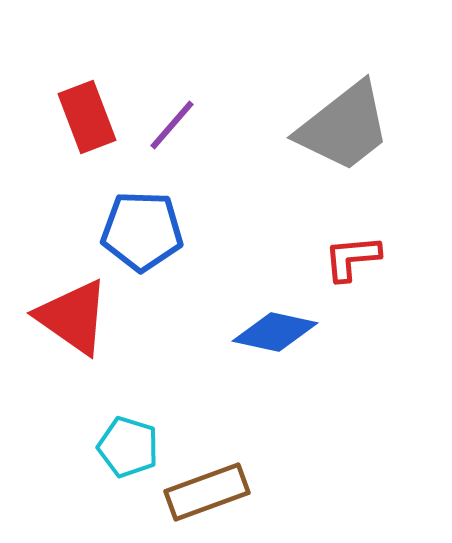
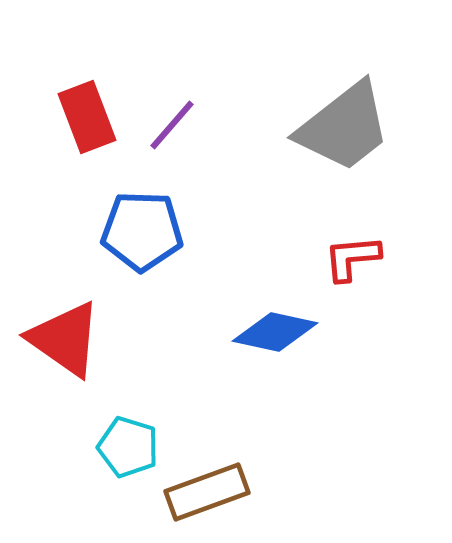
red triangle: moved 8 px left, 22 px down
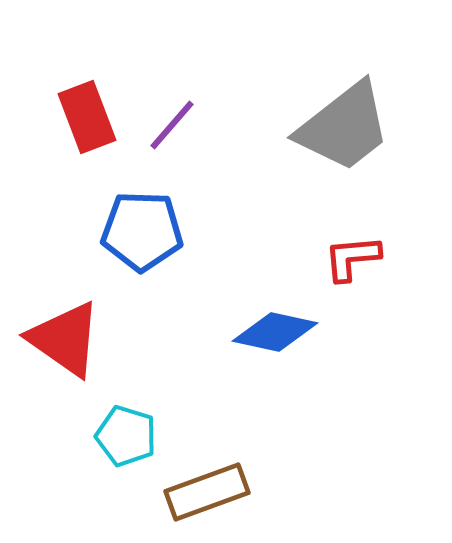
cyan pentagon: moved 2 px left, 11 px up
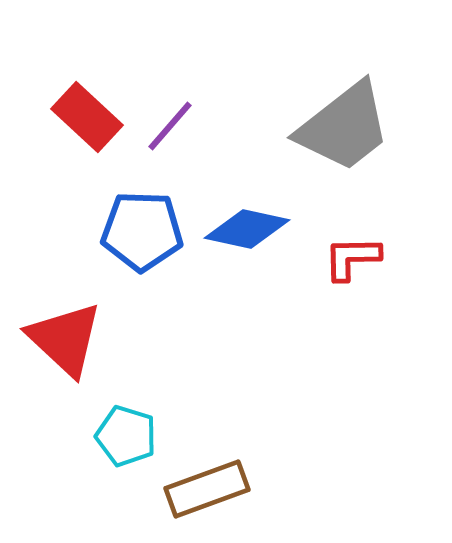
red rectangle: rotated 26 degrees counterclockwise
purple line: moved 2 px left, 1 px down
red L-shape: rotated 4 degrees clockwise
blue diamond: moved 28 px left, 103 px up
red triangle: rotated 8 degrees clockwise
brown rectangle: moved 3 px up
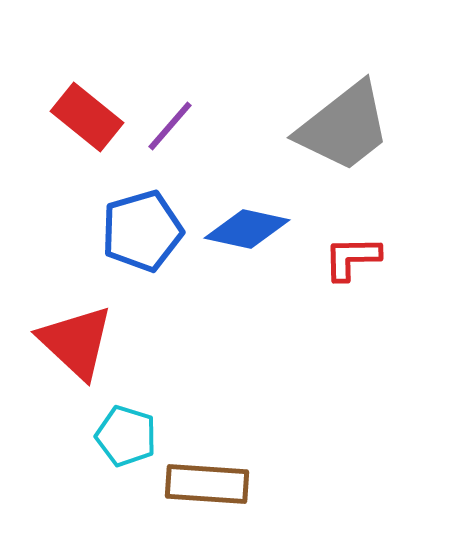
red rectangle: rotated 4 degrees counterclockwise
blue pentagon: rotated 18 degrees counterclockwise
red triangle: moved 11 px right, 3 px down
brown rectangle: moved 5 px up; rotated 24 degrees clockwise
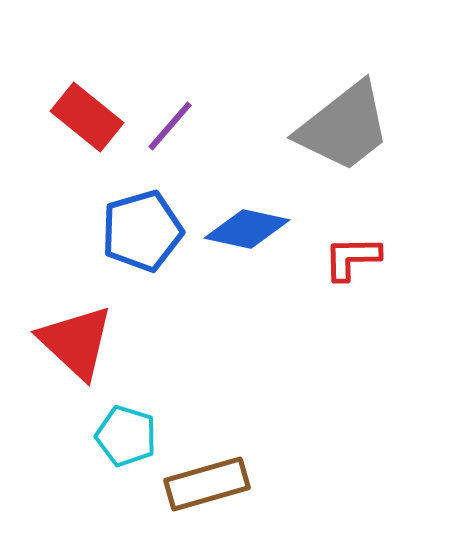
brown rectangle: rotated 20 degrees counterclockwise
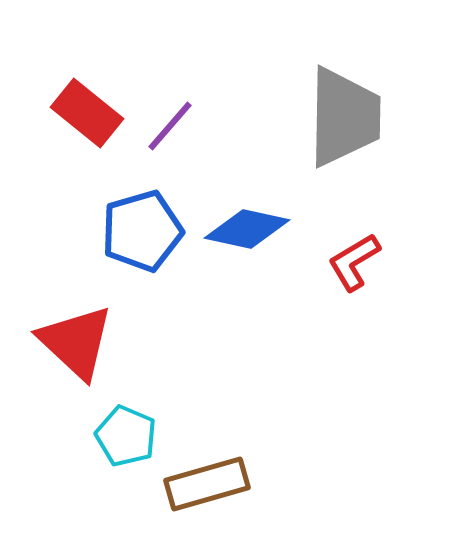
red rectangle: moved 4 px up
gray trapezoid: moved 10 px up; rotated 51 degrees counterclockwise
red L-shape: moved 2 px right, 4 px down; rotated 30 degrees counterclockwise
cyan pentagon: rotated 6 degrees clockwise
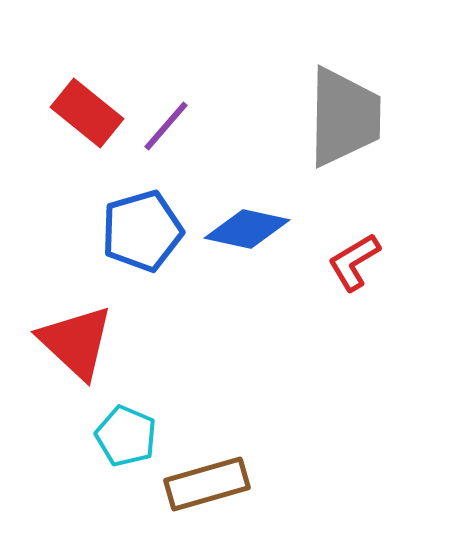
purple line: moved 4 px left
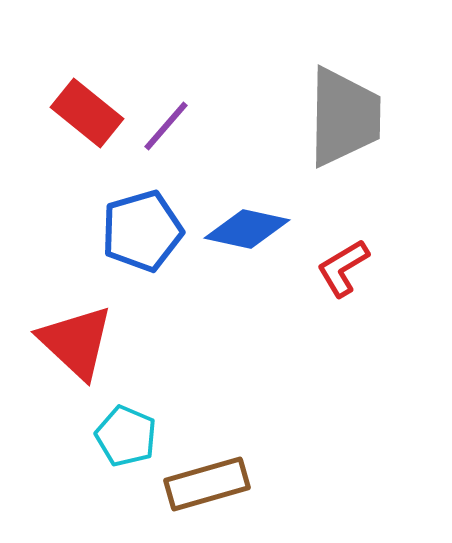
red L-shape: moved 11 px left, 6 px down
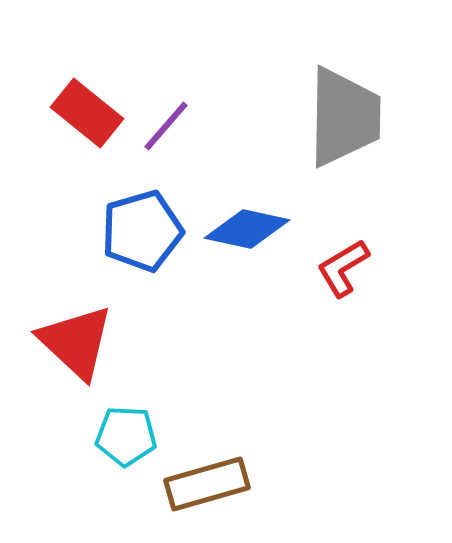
cyan pentagon: rotated 20 degrees counterclockwise
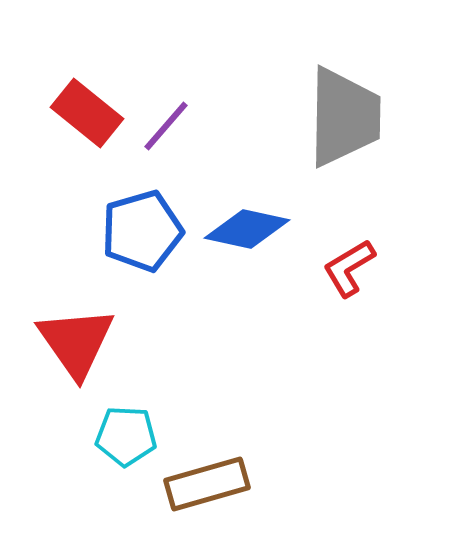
red L-shape: moved 6 px right
red triangle: rotated 12 degrees clockwise
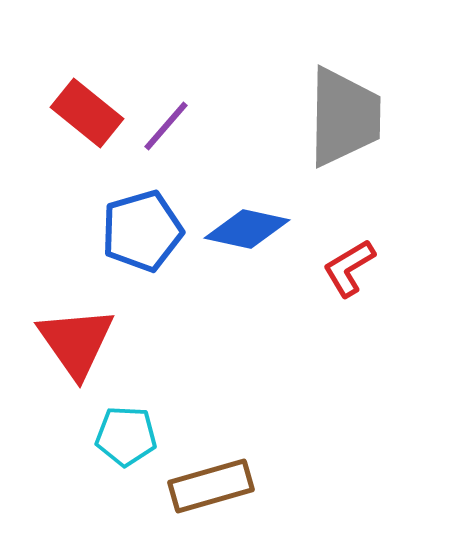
brown rectangle: moved 4 px right, 2 px down
